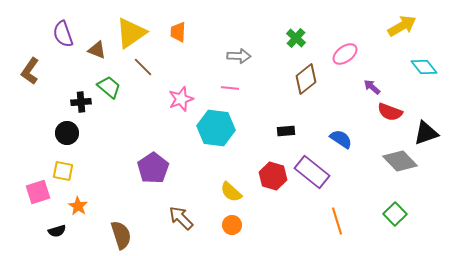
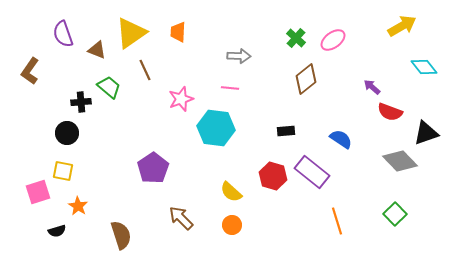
pink ellipse: moved 12 px left, 14 px up
brown line: moved 2 px right, 3 px down; rotated 20 degrees clockwise
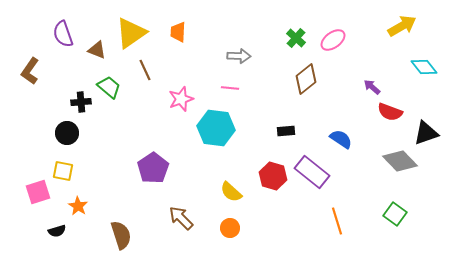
green square: rotated 10 degrees counterclockwise
orange circle: moved 2 px left, 3 px down
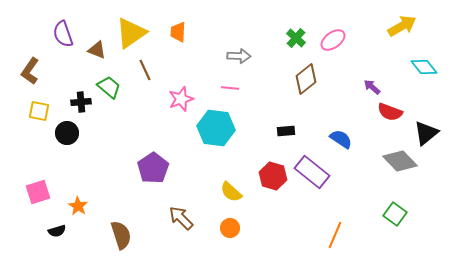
black triangle: rotated 20 degrees counterclockwise
yellow square: moved 24 px left, 60 px up
orange line: moved 2 px left, 14 px down; rotated 40 degrees clockwise
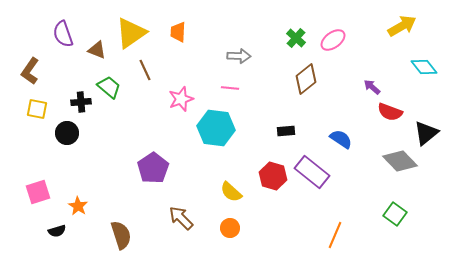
yellow square: moved 2 px left, 2 px up
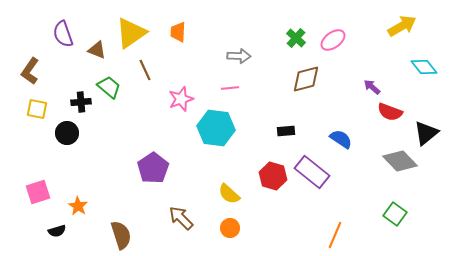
brown diamond: rotated 24 degrees clockwise
pink line: rotated 12 degrees counterclockwise
yellow semicircle: moved 2 px left, 2 px down
